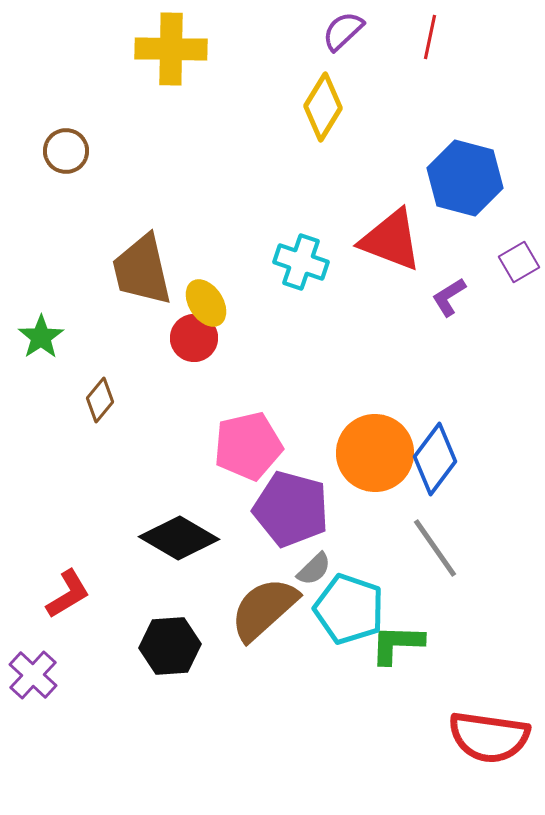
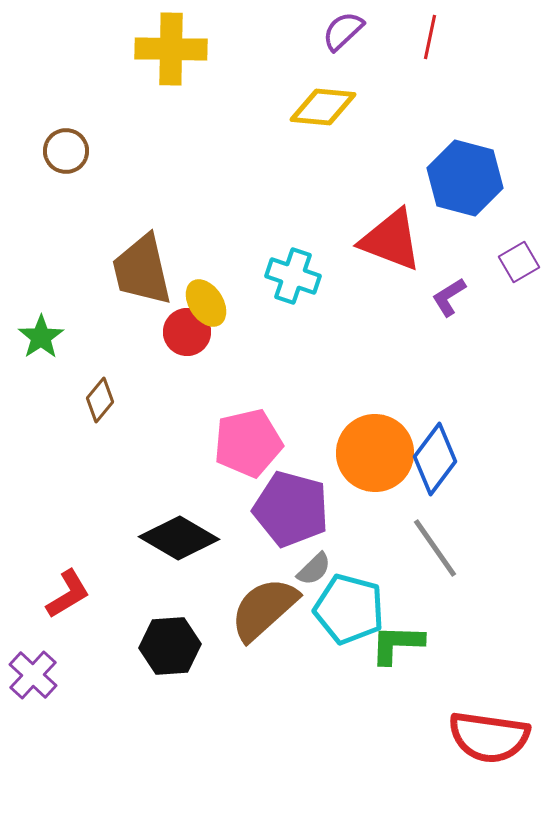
yellow diamond: rotated 64 degrees clockwise
cyan cross: moved 8 px left, 14 px down
red circle: moved 7 px left, 6 px up
pink pentagon: moved 3 px up
cyan pentagon: rotated 4 degrees counterclockwise
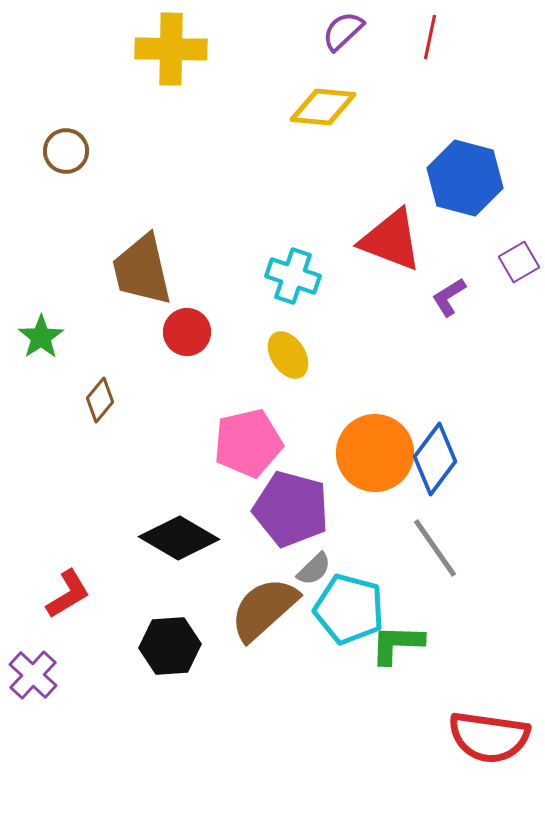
yellow ellipse: moved 82 px right, 52 px down
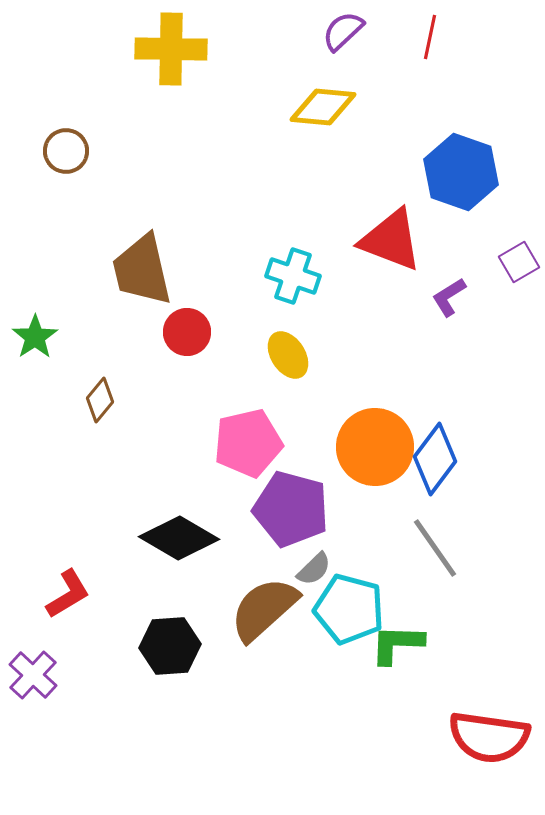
blue hexagon: moved 4 px left, 6 px up; rotated 4 degrees clockwise
green star: moved 6 px left
orange circle: moved 6 px up
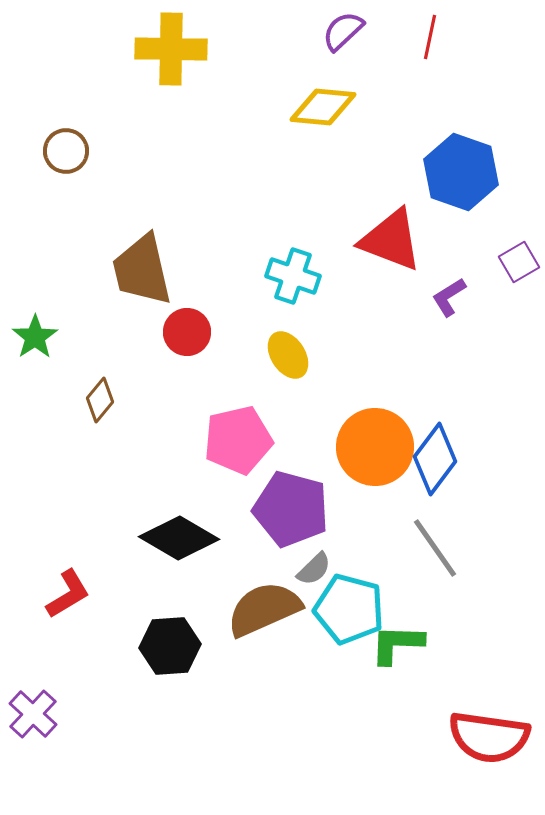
pink pentagon: moved 10 px left, 3 px up
brown semicircle: rotated 18 degrees clockwise
purple cross: moved 39 px down
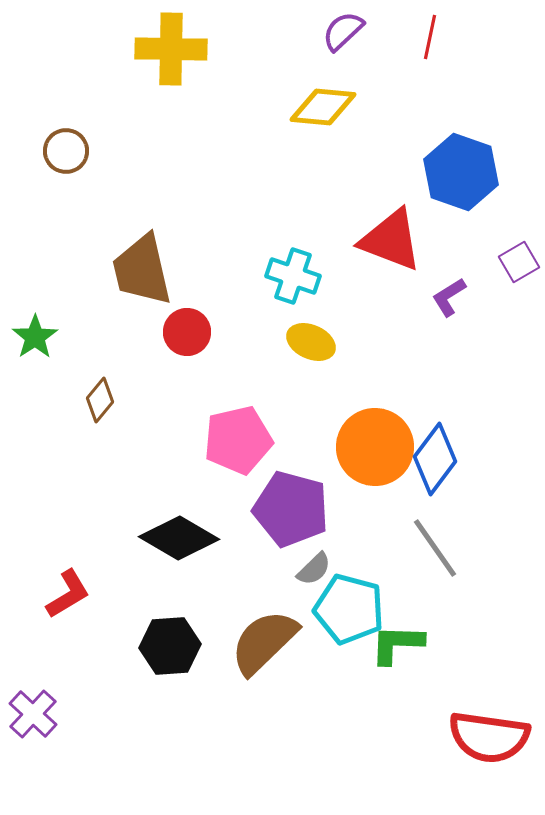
yellow ellipse: moved 23 px right, 13 px up; rotated 33 degrees counterclockwise
brown semicircle: moved 33 px down; rotated 20 degrees counterclockwise
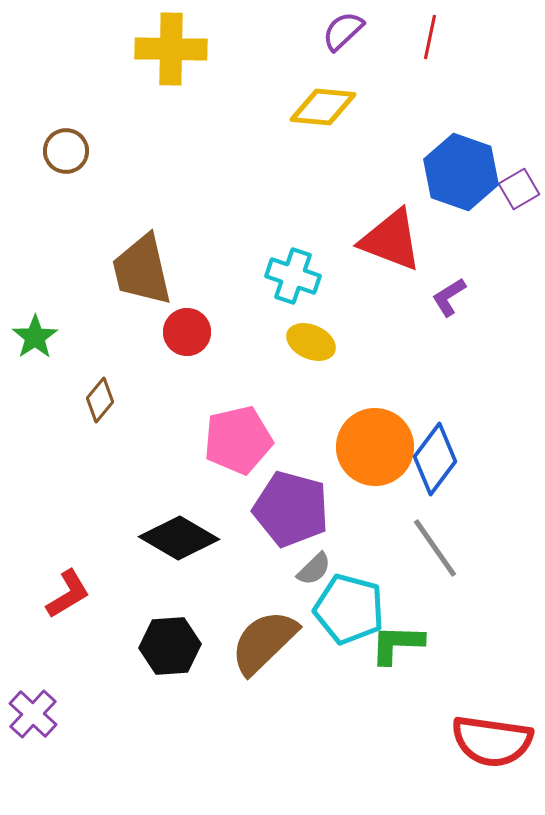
purple square: moved 73 px up
red semicircle: moved 3 px right, 4 px down
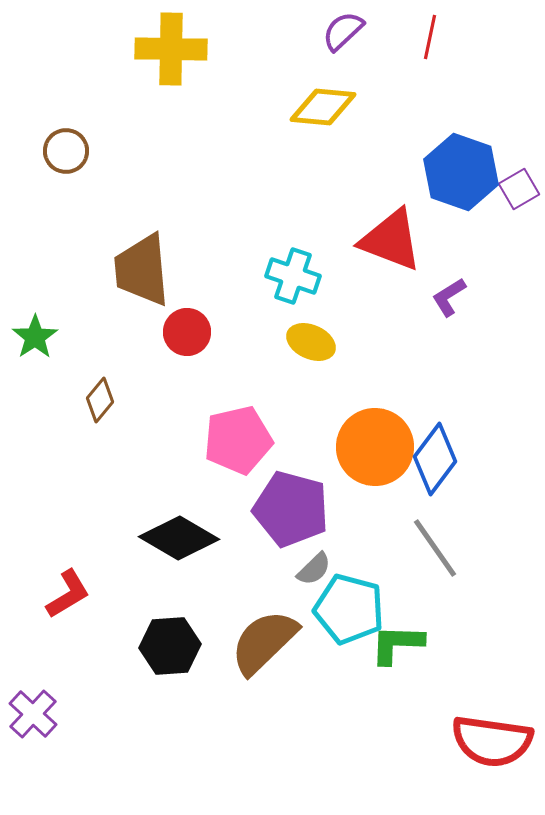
brown trapezoid: rotated 8 degrees clockwise
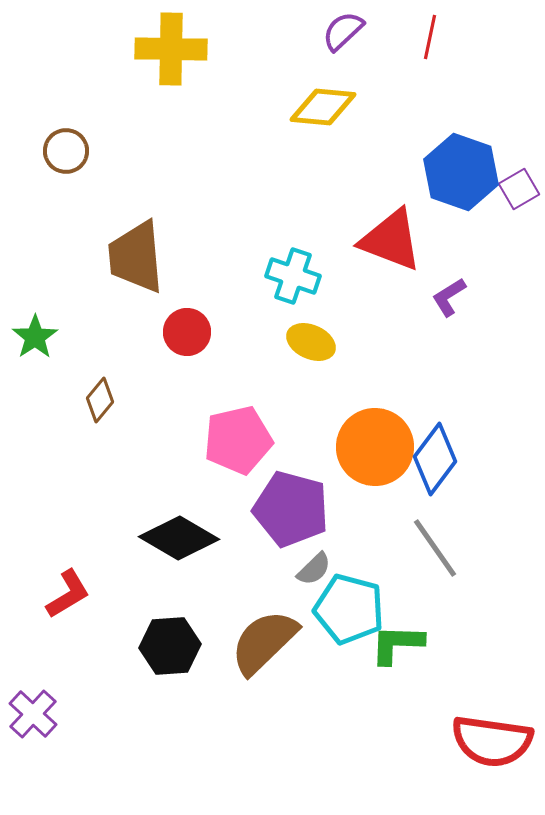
brown trapezoid: moved 6 px left, 13 px up
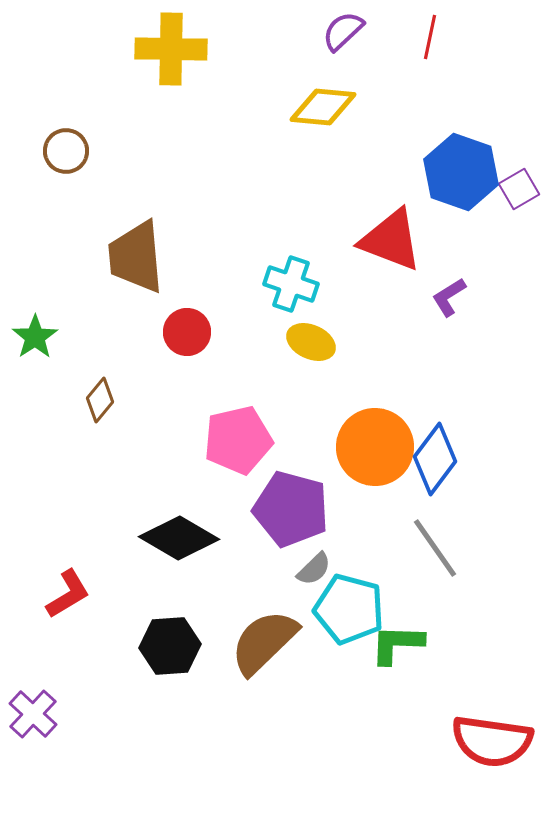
cyan cross: moved 2 px left, 8 px down
